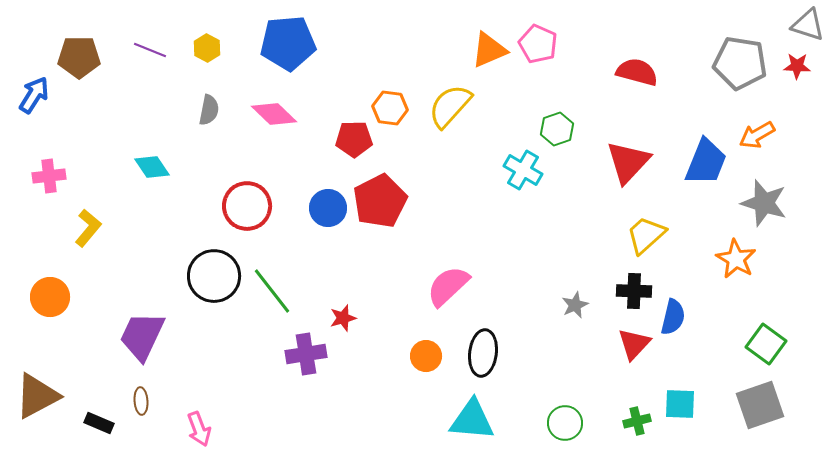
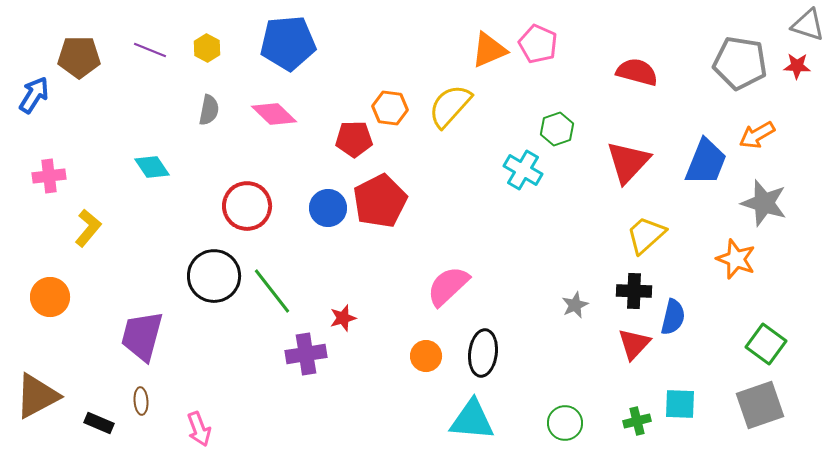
orange star at (736, 259): rotated 9 degrees counterclockwise
purple trapezoid at (142, 336): rotated 10 degrees counterclockwise
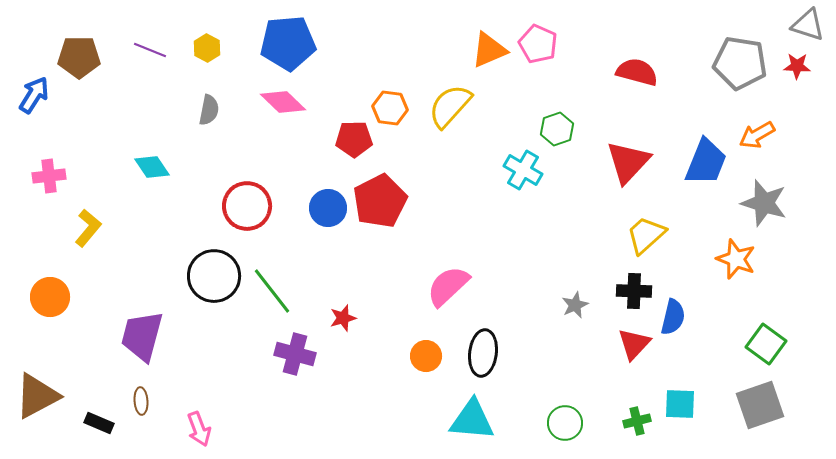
pink diamond at (274, 114): moved 9 px right, 12 px up
purple cross at (306, 354): moved 11 px left; rotated 24 degrees clockwise
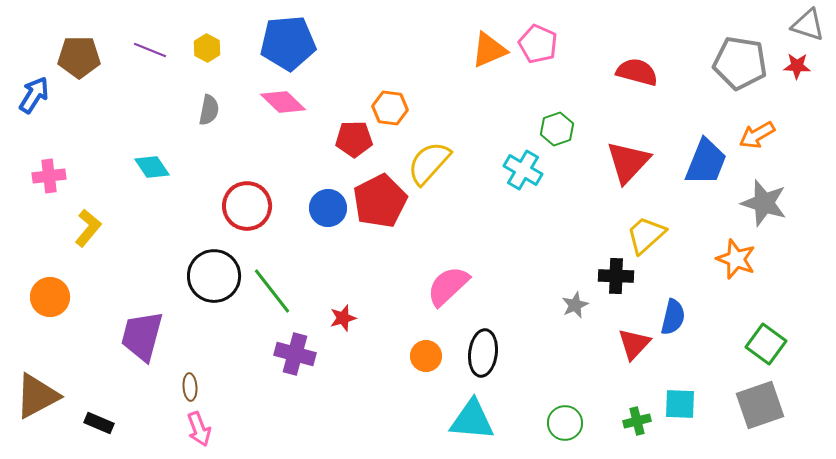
yellow semicircle at (450, 106): moved 21 px left, 57 px down
black cross at (634, 291): moved 18 px left, 15 px up
brown ellipse at (141, 401): moved 49 px right, 14 px up
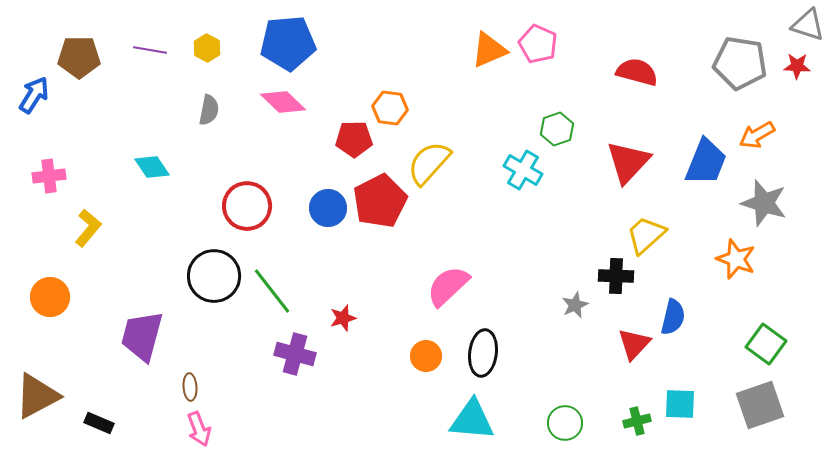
purple line at (150, 50): rotated 12 degrees counterclockwise
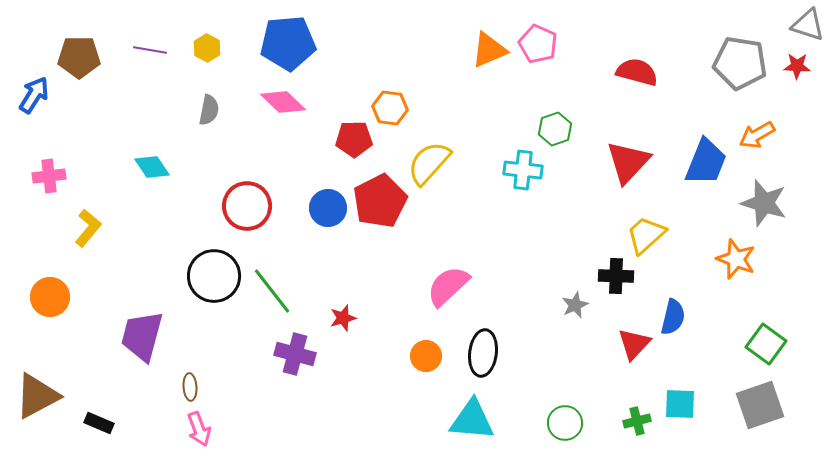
green hexagon at (557, 129): moved 2 px left
cyan cross at (523, 170): rotated 24 degrees counterclockwise
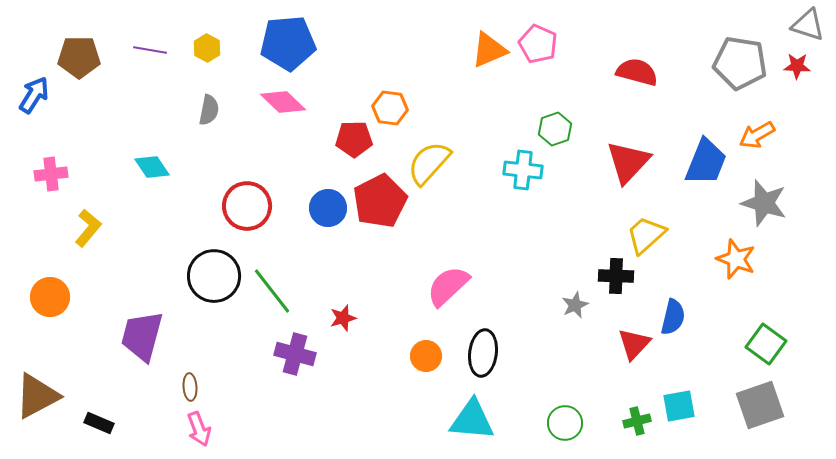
pink cross at (49, 176): moved 2 px right, 2 px up
cyan square at (680, 404): moved 1 px left, 2 px down; rotated 12 degrees counterclockwise
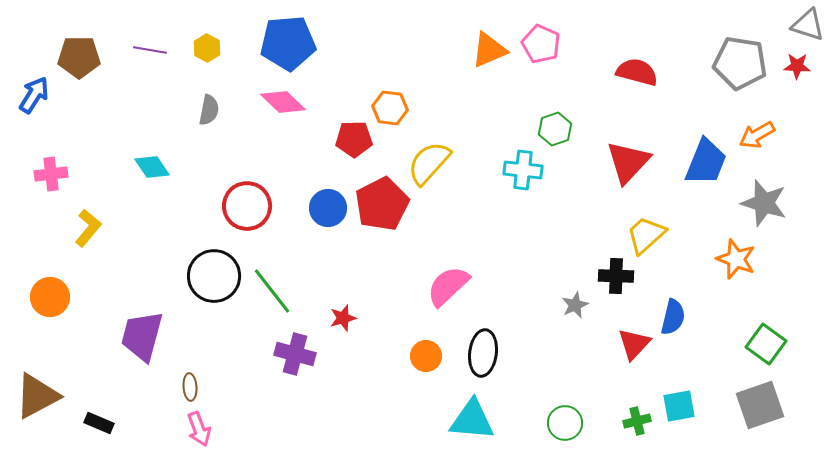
pink pentagon at (538, 44): moved 3 px right
red pentagon at (380, 201): moved 2 px right, 3 px down
